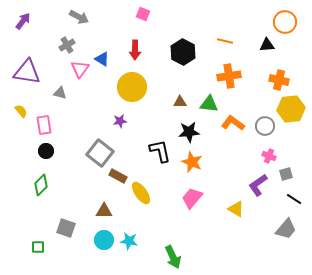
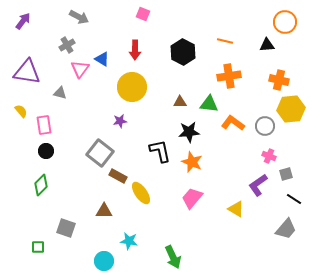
cyan circle at (104, 240): moved 21 px down
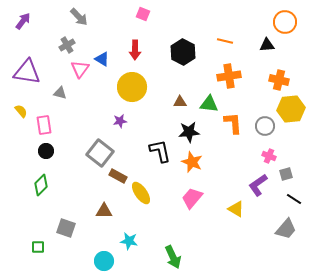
gray arrow at (79, 17): rotated 18 degrees clockwise
orange L-shape at (233, 123): rotated 50 degrees clockwise
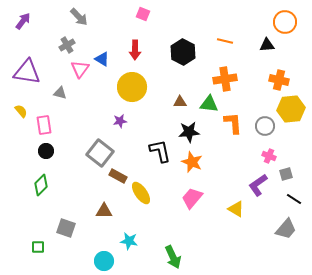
orange cross at (229, 76): moved 4 px left, 3 px down
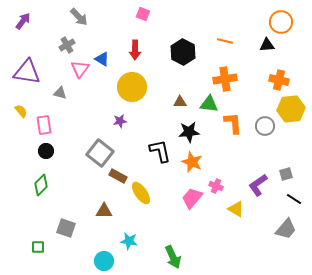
orange circle at (285, 22): moved 4 px left
pink cross at (269, 156): moved 53 px left, 30 px down
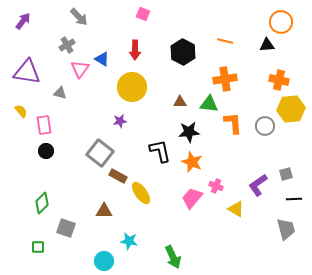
green diamond at (41, 185): moved 1 px right, 18 px down
black line at (294, 199): rotated 35 degrees counterclockwise
gray trapezoid at (286, 229): rotated 55 degrees counterclockwise
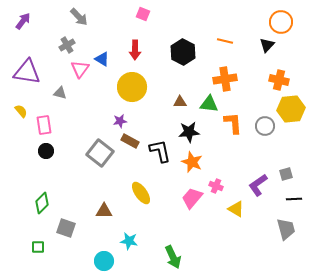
black triangle at (267, 45): rotated 42 degrees counterclockwise
brown rectangle at (118, 176): moved 12 px right, 35 px up
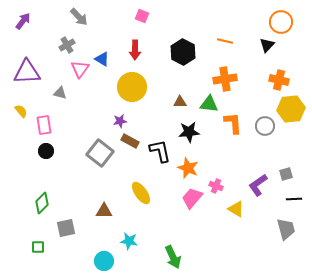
pink square at (143, 14): moved 1 px left, 2 px down
purple triangle at (27, 72): rotated 12 degrees counterclockwise
orange star at (192, 162): moved 4 px left, 6 px down
gray square at (66, 228): rotated 30 degrees counterclockwise
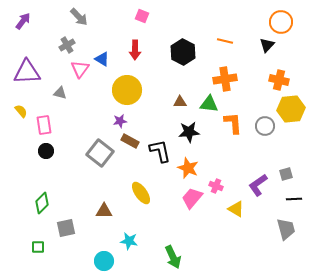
yellow circle at (132, 87): moved 5 px left, 3 px down
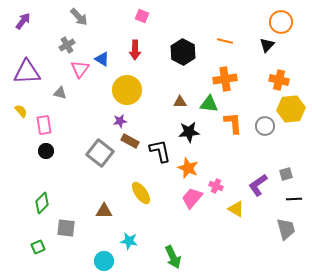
gray square at (66, 228): rotated 18 degrees clockwise
green square at (38, 247): rotated 24 degrees counterclockwise
